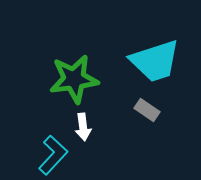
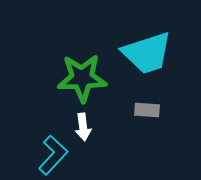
cyan trapezoid: moved 8 px left, 8 px up
green star: moved 8 px right, 1 px up; rotated 6 degrees clockwise
gray rectangle: rotated 30 degrees counterclockwise
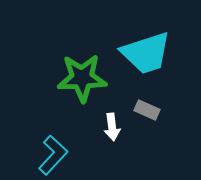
cyan trapezoid: moved 1 px left
gray rectangle: rotated 20 degrees clockwise
white arrow: moved 29 px right
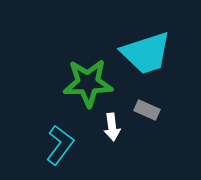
green star: moved 6 px right, 5 px down
cyan L-shape: moved 7 px right, 10 px up; rotated 6 degrees counterclockwise
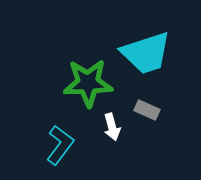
white arrow: rotated 8 degrees counterclockwise
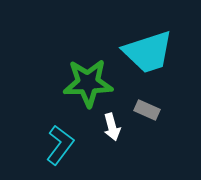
cyan trapezoid: moved 2 px right, 1 px up
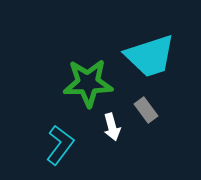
cyan trapezoid: moved 2 px right, 4 px down
gray rectangle: moved 1 px left; rotated 30 degrees clockwise
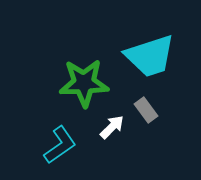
green star: moved 4 px left
white arrow: rotated 120 degrees counterclockwise
cyan L-shape: rotated 18 degrees clockwise
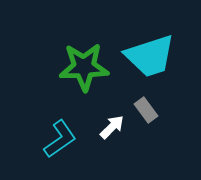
green star: moved 16 px up
cyan L-shape: moved 6 px up
